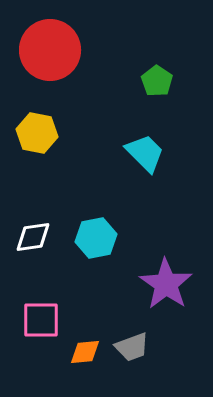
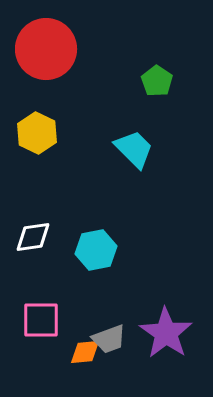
red circle: moved 4 px left, 1 px up
yellow hexagon: rotated 15 degrees clockwise
cyan trapezoid: moved 11 px left, 4 px up
cyan hexagon: moved 12 px down
purple star: moved 49 px down
gray trapezoid: moved 23 px left, 8 px up
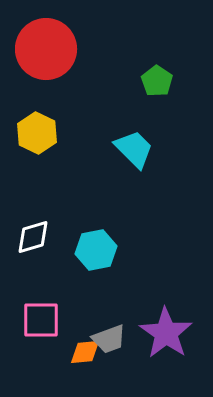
white diamond: rotated 9 degrees counterclockwise
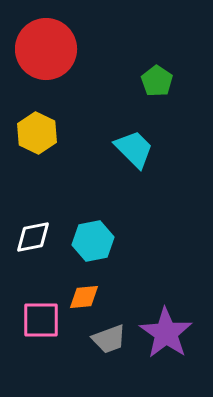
white diamond: rotated 6 degrees clockwise
cyan hexagon: moved 3 px left, 9 px up
orange diamond: moved 1 px left, 55 px up
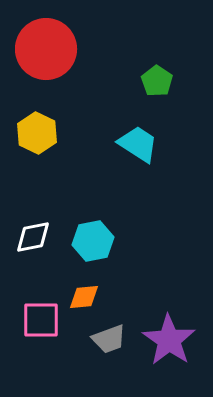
cyan trapezoid: moved 4 px right, 5 px up; rotated 12 degrees counterclockwise
purple star: moved 3 px right, 7 px down
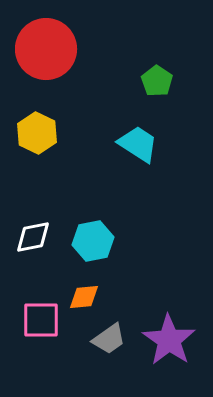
gray trapezoid: rotated 15 degrees counterclockwise
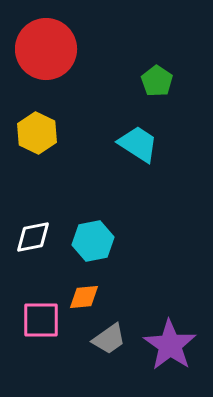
purple star: moved 1 px right, 5 px down
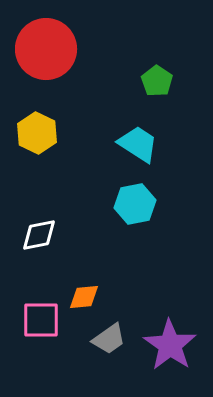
white diamond: moved 6 px right, 2 px up
cyan hexagon: moved 42 px right, 37 px up
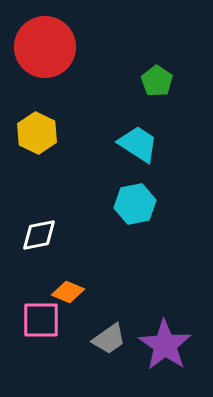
red circle: moved 1 px left, 2 px up
orange diamond: moved 16 px left, 5 px up; rotated 28 degrees clockwise
purple star: moved 5 px left
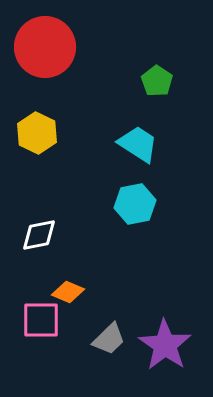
gray trapezoid: rotated 9 degrees counterclockwise
